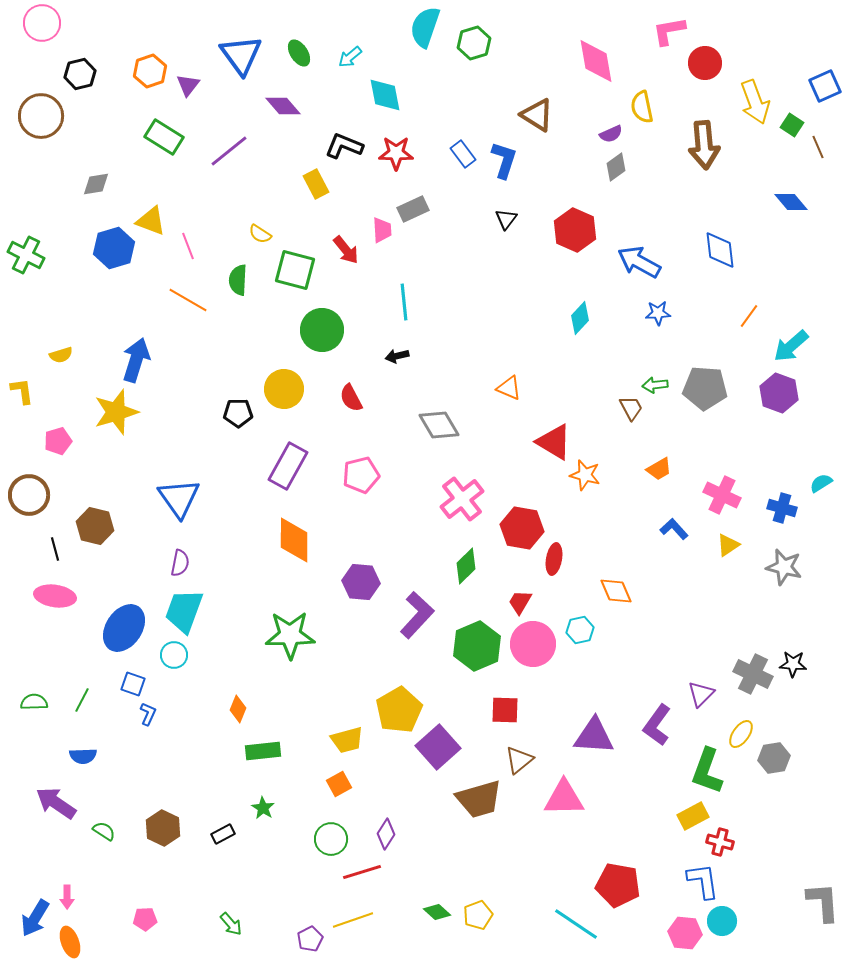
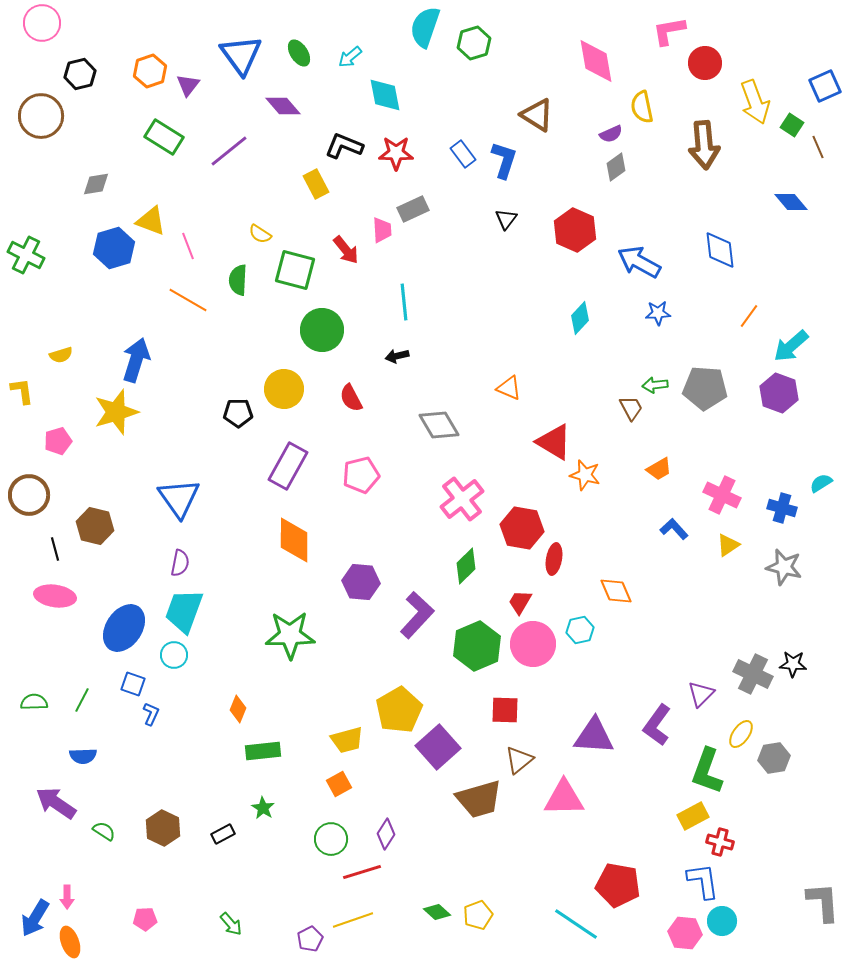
blue L-shape at (148, 714): moved 3 px right
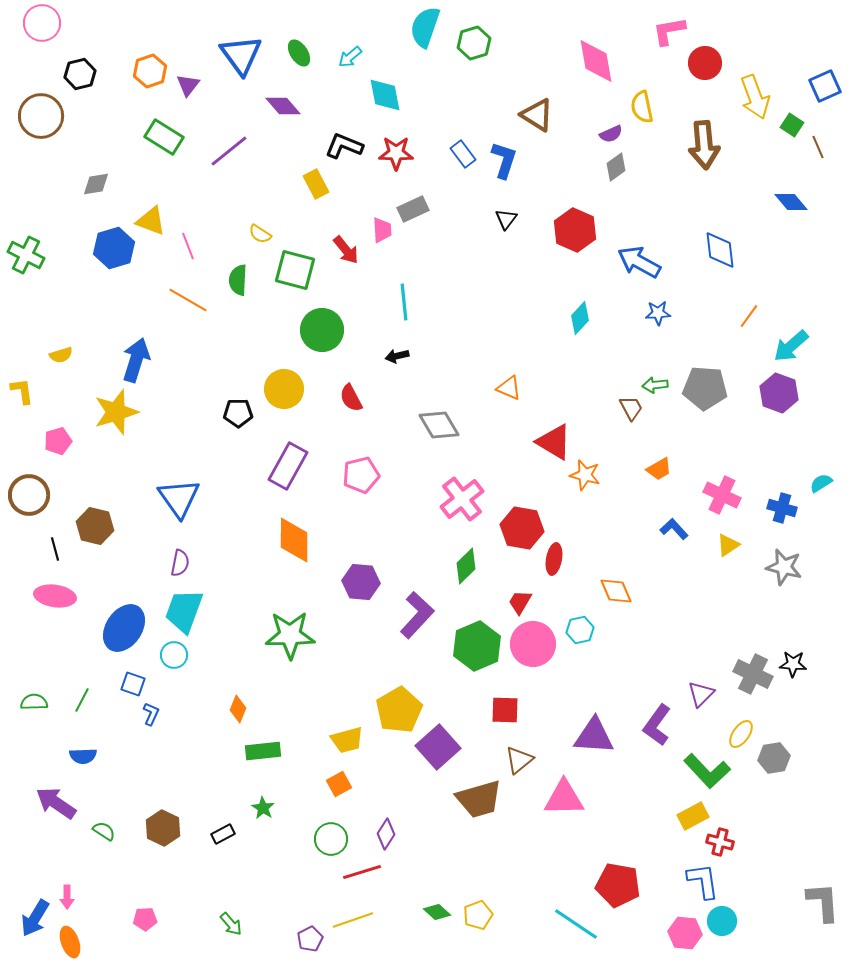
yellow arrow at (755, 102): moved 5 px up
green L-shape at (707, 771): rotated 63 degrees counterclockwise
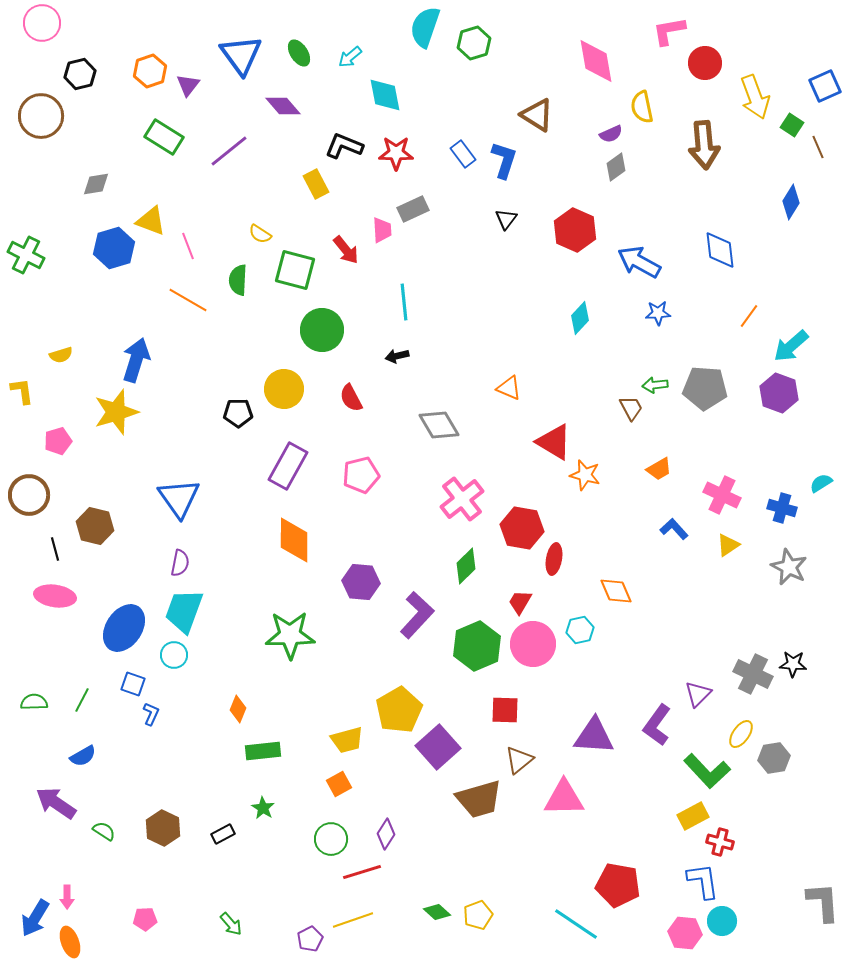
blue diamond at (791, 202): rotated 72 degrees clockwise
gray star at (784, 567): moved 5 px right; rotated 12 degrees clockwise
purple triangle at (701, 694): moved 3 px left
blue semicircle at (83, 756): rotated 28 degrees counterclockwise
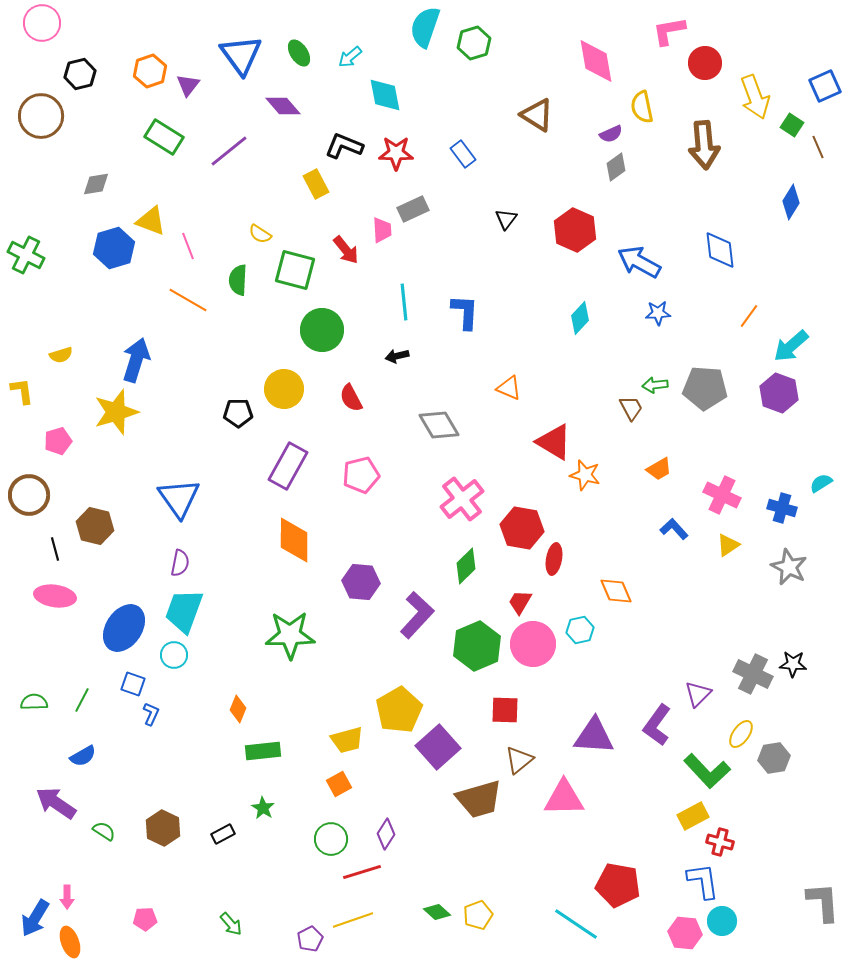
blue L-shape at (504, 160): moved 39 px left, 152 px down; rotated 15 degrees counterclockwise
